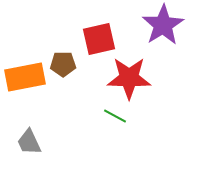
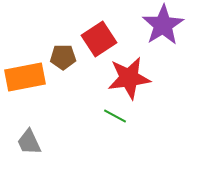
red square: rotated 20 degrees counterclockwise
brown pentagon: moved 7 px up
red star: rotated 9 degrees counterclockwise
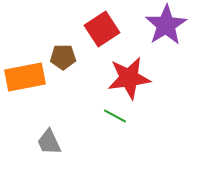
purple star: moved 3 px right
red square: moved 3 px right, 10 px up
gray trapezoid: moved 20 px right
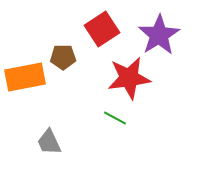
purple star: moved 7 px left, 10 px down
green line: moved 2 px down
